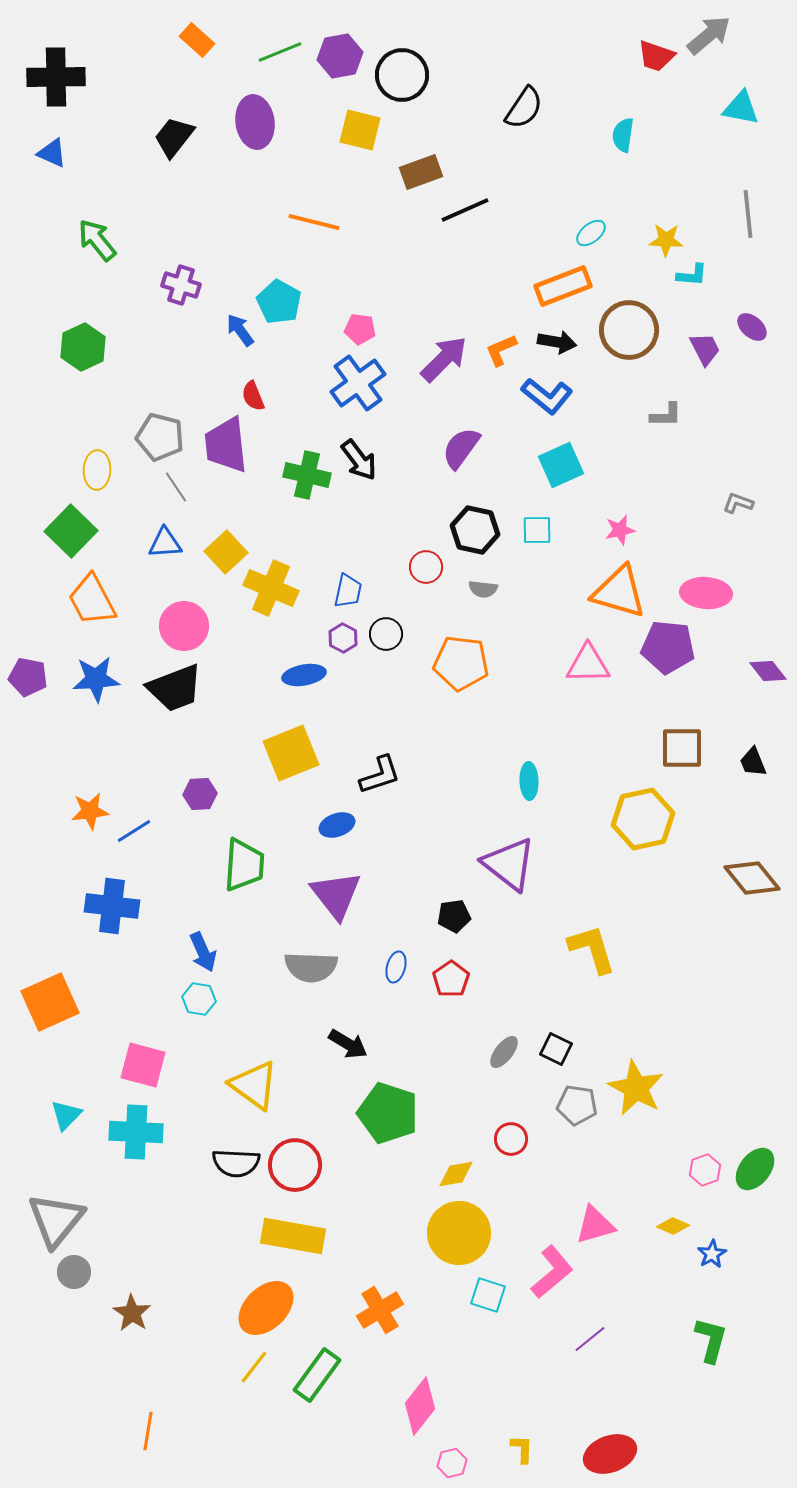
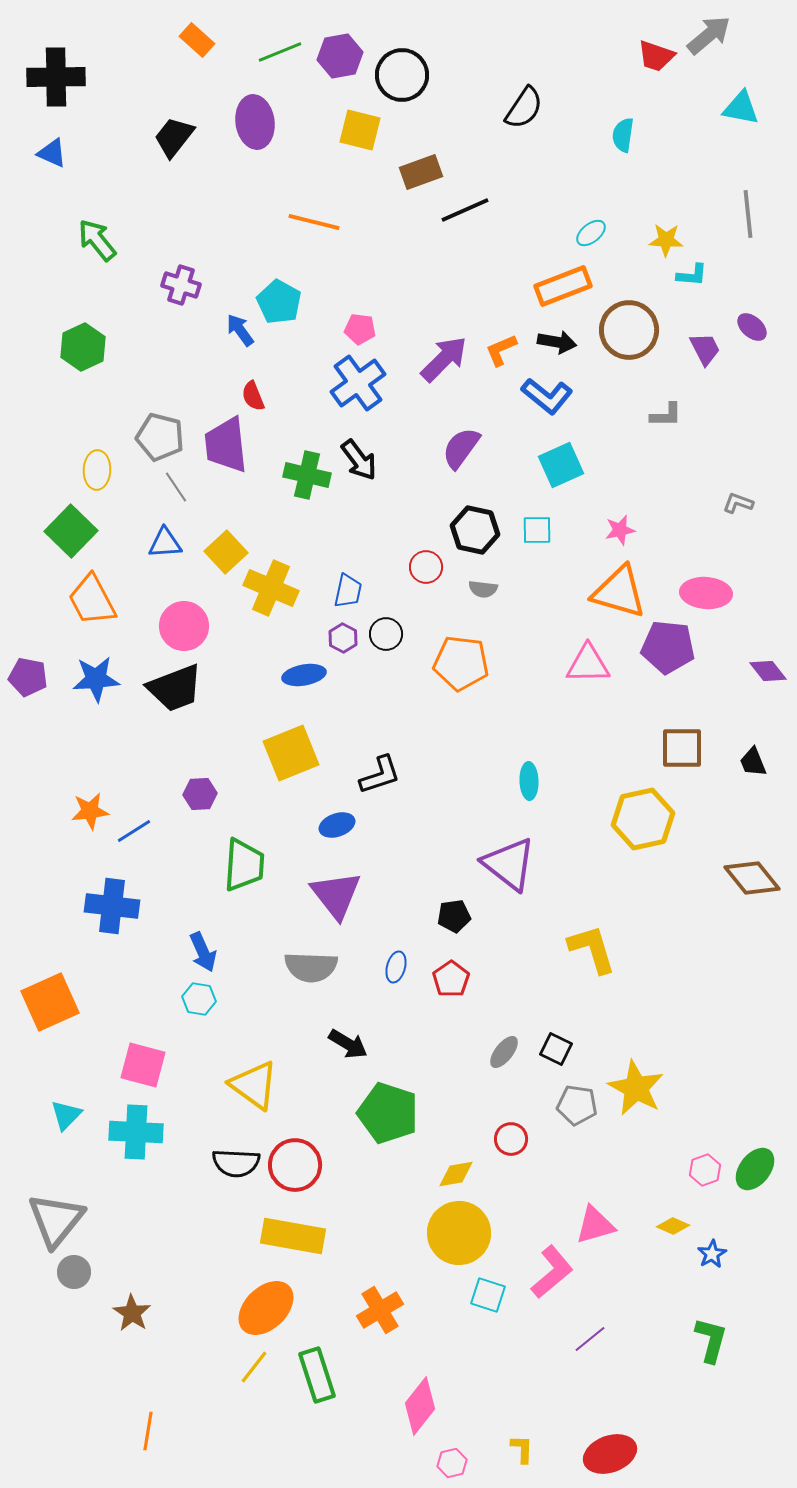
green rectangle at (317, 1375): rotated 54 degrees counterclockwise
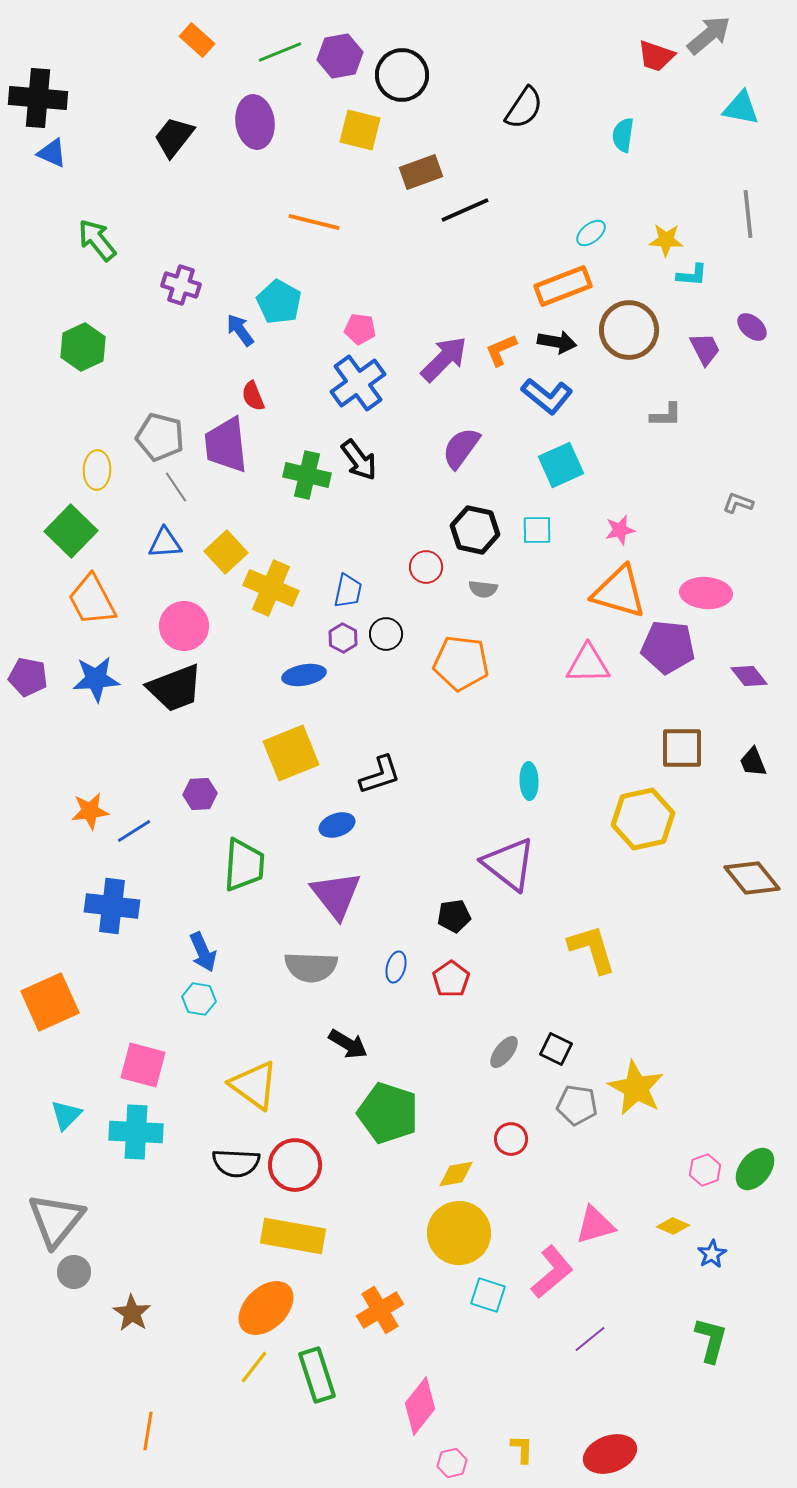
black cross at (56, 77): moved 18 px left, 21 px down; rotated 6 degrees clockwise
purple diamond at (768, 671): moved 19 px left, 5 px down
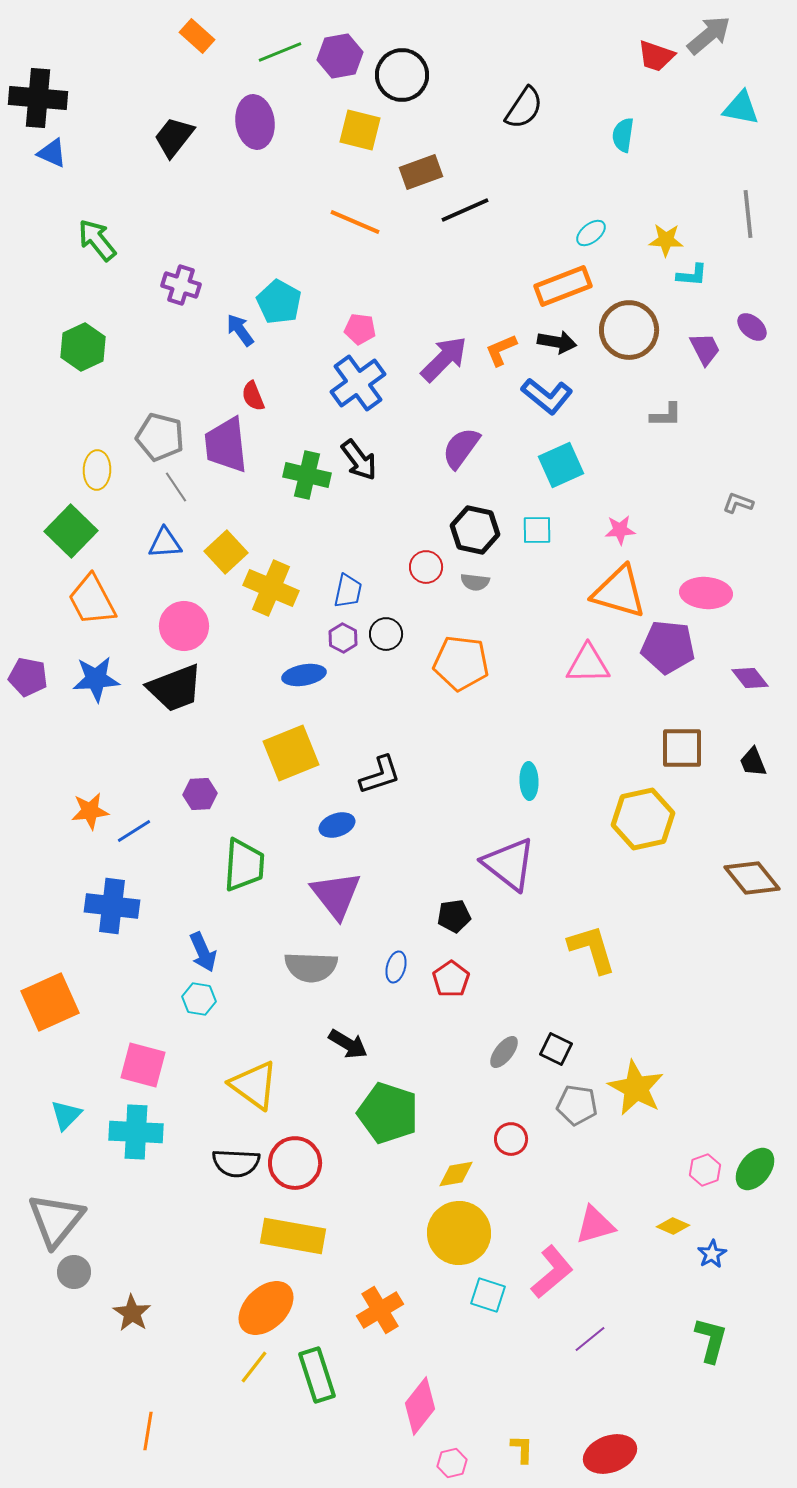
orange rectangle at (197, 40): moved 4 px up
orange line at (314, 222): moved 41 px right; rotated 9 degrees clockwise
pink star at (620, 530): rotated 8 degrees clockwise
gray semicircle at (483, 589): moved 8 px left, 7 px up
purple diamond at (749, 676): moved 1 px right, 2 px down
red circle at (295, 1165): moved 2 px up
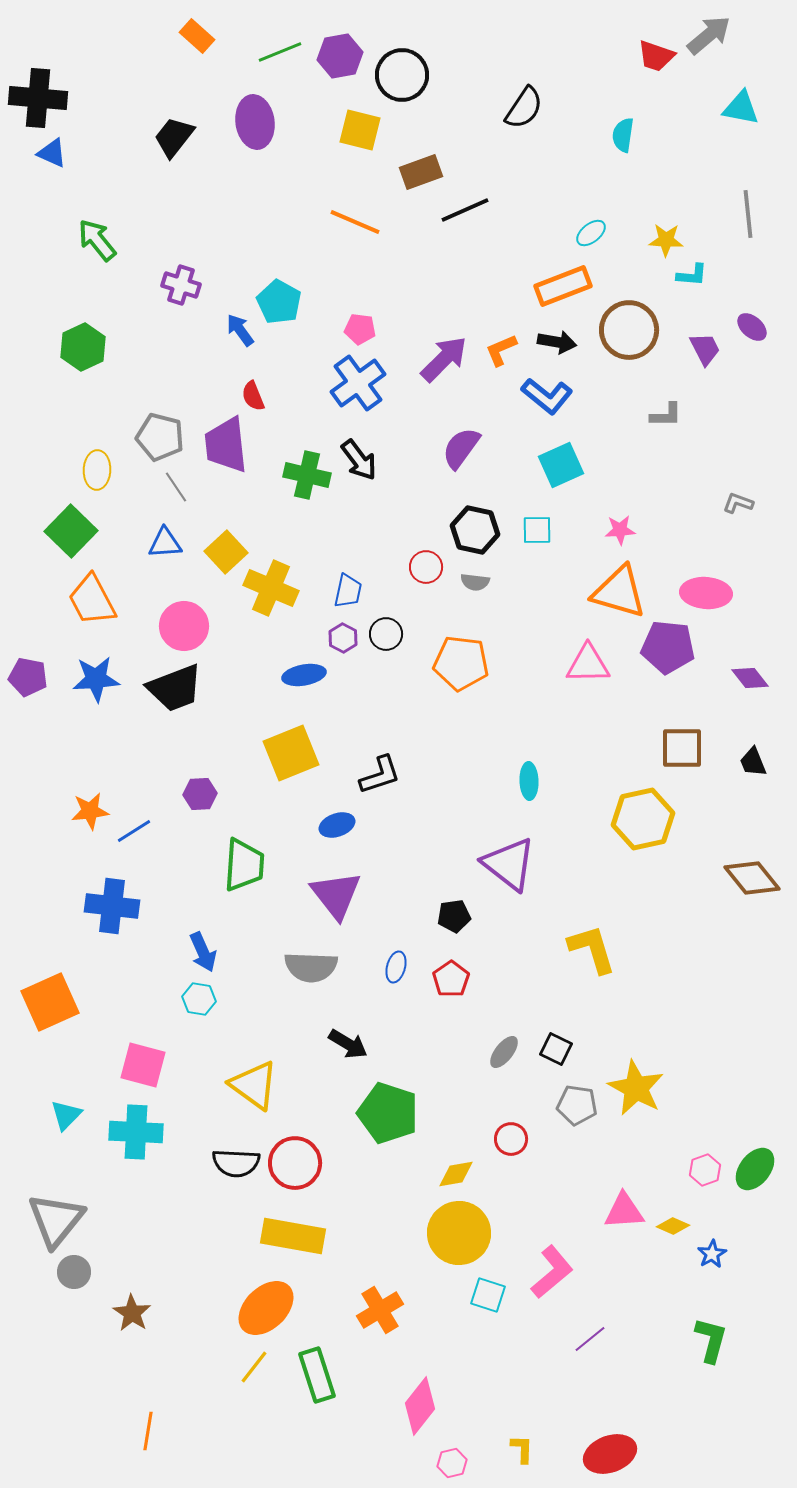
pink triangle at (595, 1225): moved 29 px right, 14 px up; rotated 12 degrees clockwise
